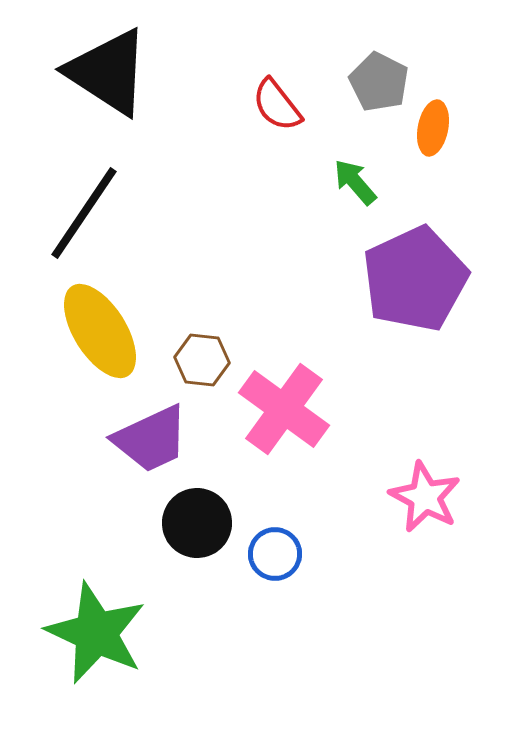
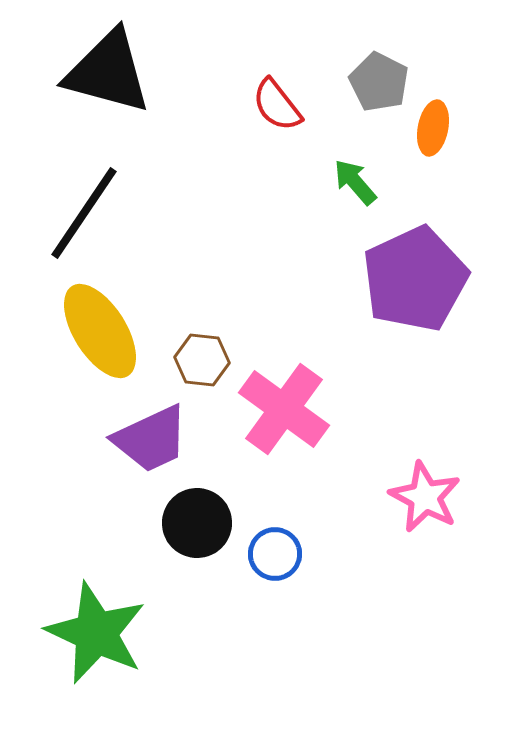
black triangle: rotated 18 degrees counterclockwise
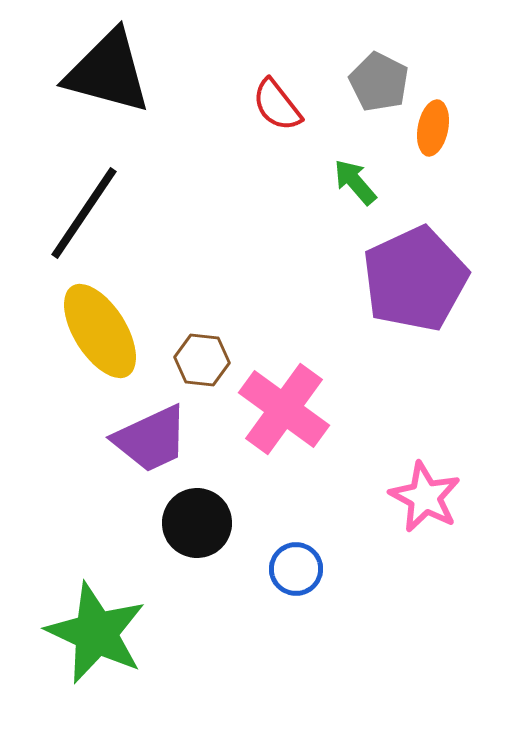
blue circle: moved 21 px right, 15 px down
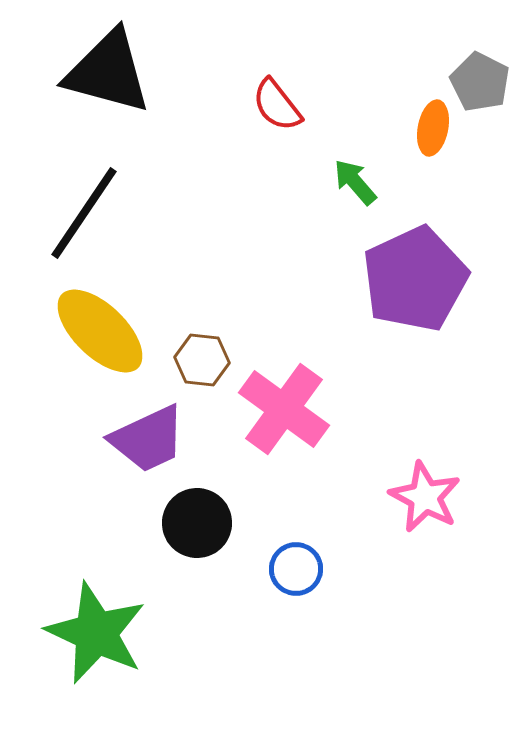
gray pentagon: moved 101 px right
yellow ellipse: rotated 14 degrees counterclockwise
purple trapezoid: moved 3 px left
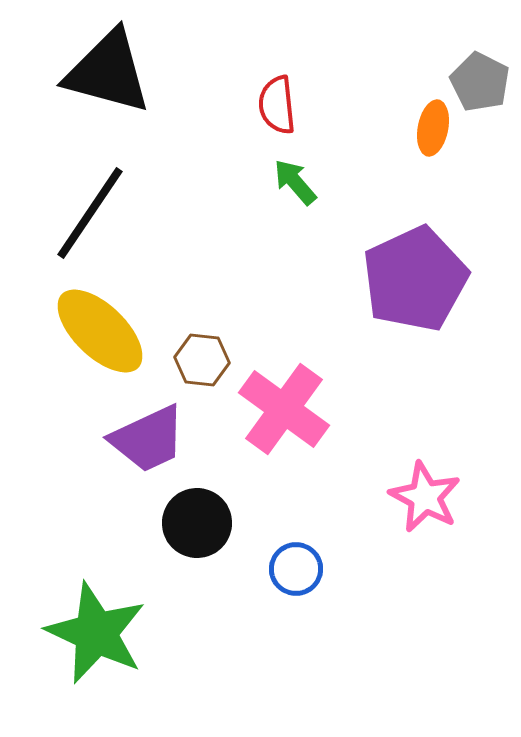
red semicircle: rotated 32 degrees clockwise
green arrow: moved 60 px left
black line: moved 6 px right
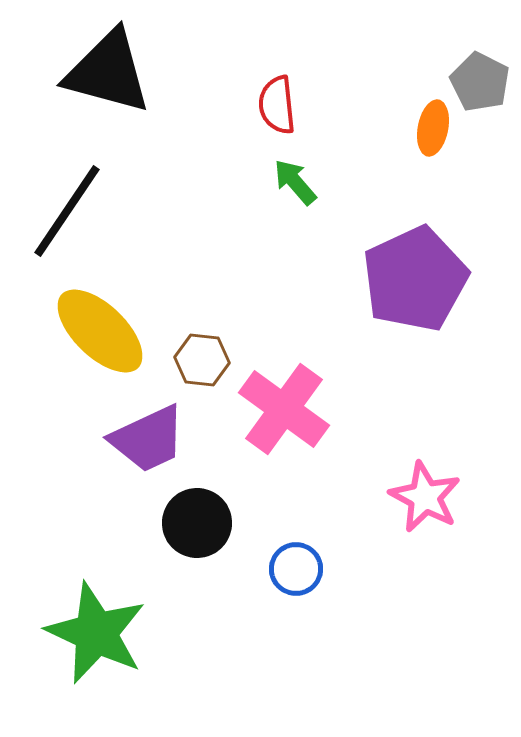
black line: moved 23 px left, 2 px up
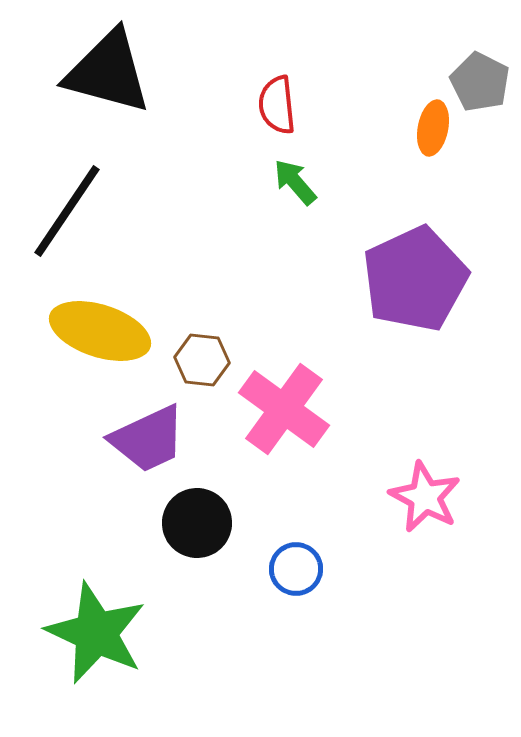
yellow ellipse: rotated 26 degrees counterclockwise
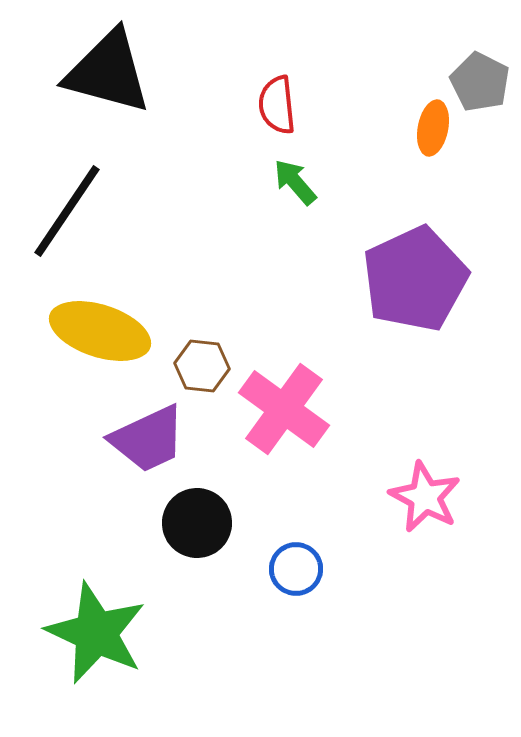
brown hexagon: moved 6 px down
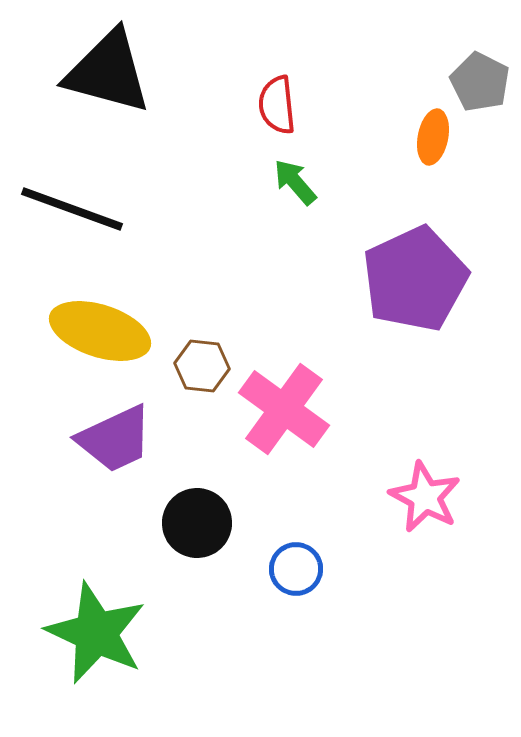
orange ellipse: moved 9 px down
black line: moved 5 px right, 2 px up; rotated 76 degrees clockwise
purple trapezoid: moved 33 px left
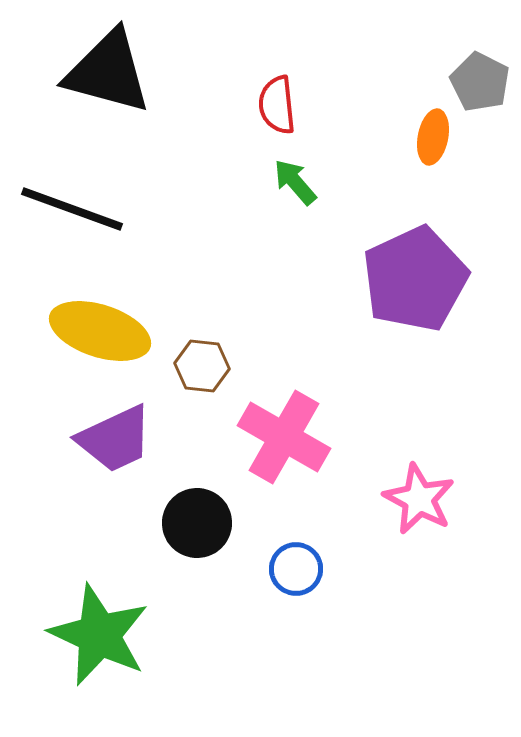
pink cross: moved 28 px down; rotated 6 degrees counterclockwise
pink star: moved 6 px left, 2 px down
green star: moved 3 px right, 2 px down
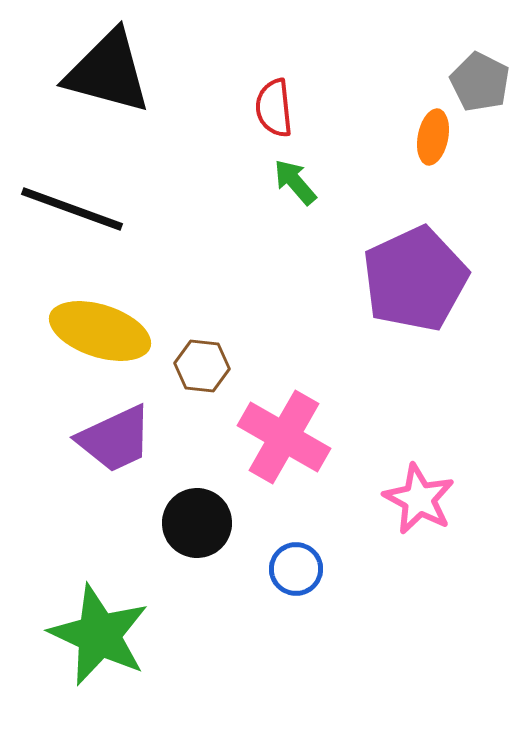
red semicircle: moved 3 px left, 3 px down
